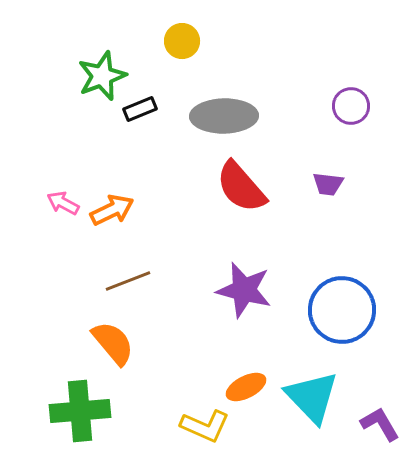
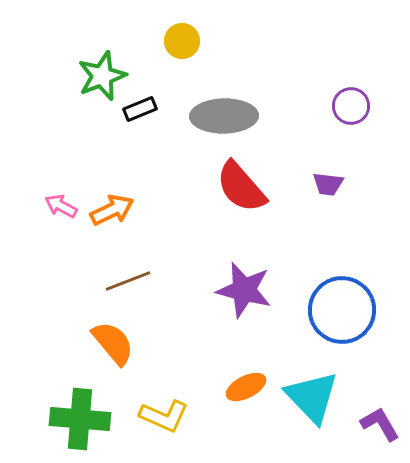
pink arrow: moved 2 px left, 3 px down
green cross: moved 8 px down; rotated 10 degrees clockwise
yellow L-shape: moved 41 px left, 10 px up
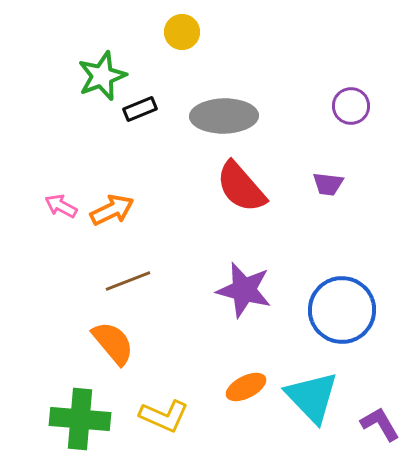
yellow circle: moved 9 px up
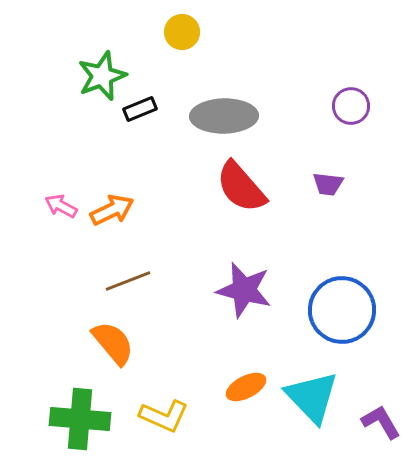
purple L-shape: moved 1 px right, 2 px up
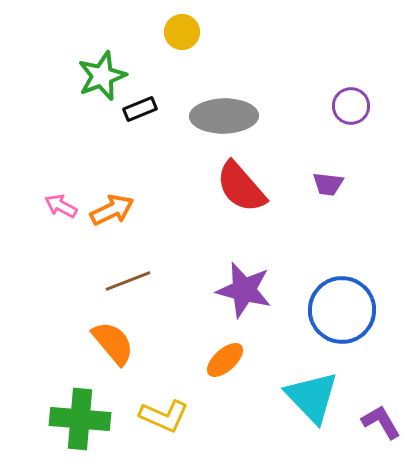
orange ellipse: moved 21 px left, 27 px up; rotated 15 degrees counterclockwise
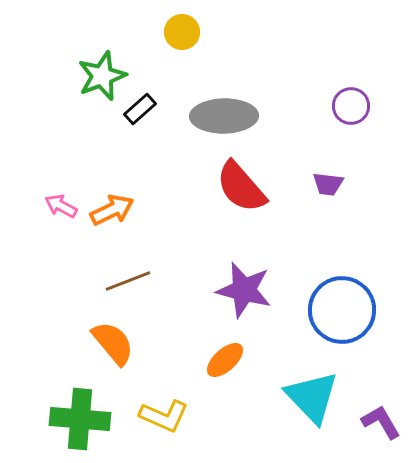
black rectangle: rotated 20 degrees counterclockwise
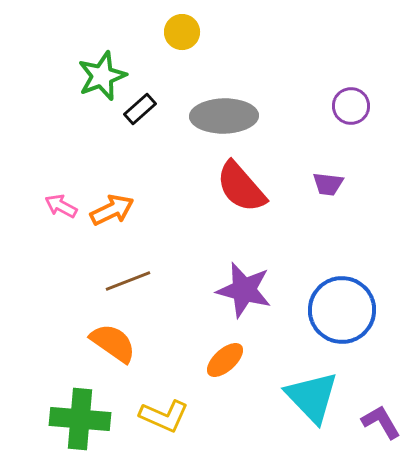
orange semicircle: rotated 15 degrees counterclockwise
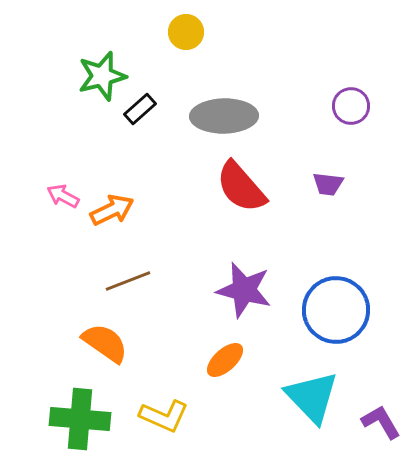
yellow circle: moved 4 px right
green star: rotated 6 degrees clockwise
pink arrow: moved 2 px right, 10 px up
blue circle: moved 6 px left
orange semicircle: moved 8 px left
